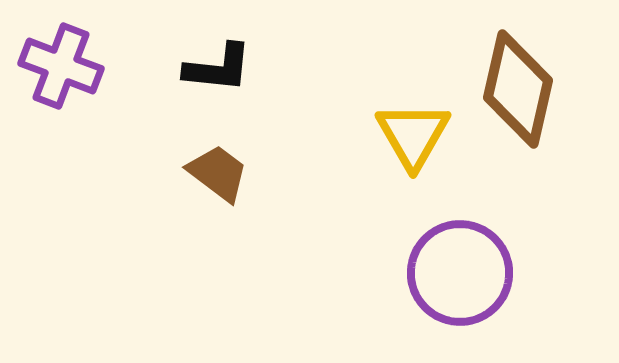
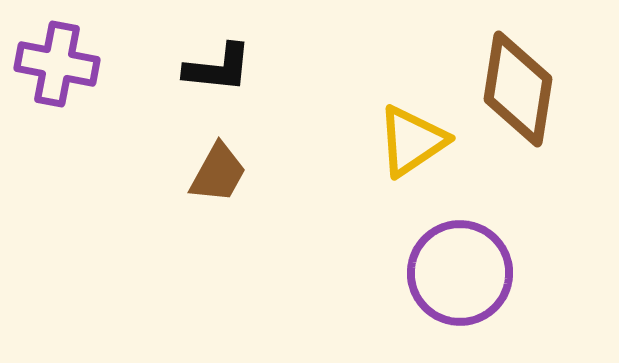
purple cross: moved 4 px left, 2 px up; rotated 10 degrees counterclockwise
brown diamond: rotated 4 degrees counterclockwise
yellow triangle: moved 1 px left, 6 px down; rotated 26 degrees clockwise
brown trapezoid: rotated 82 degrees clockwise
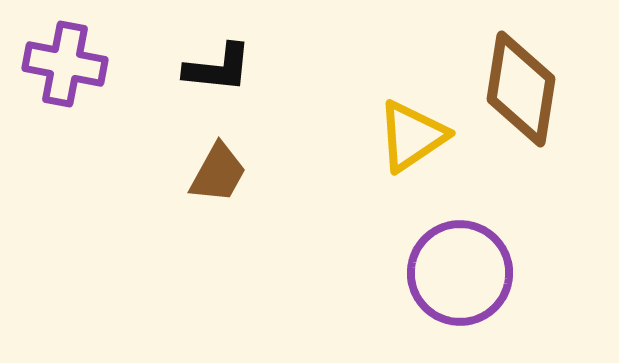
purple cross: moved 8 px right
brown diamond: moved 3 px right
yellow triangle: moved 5 px up
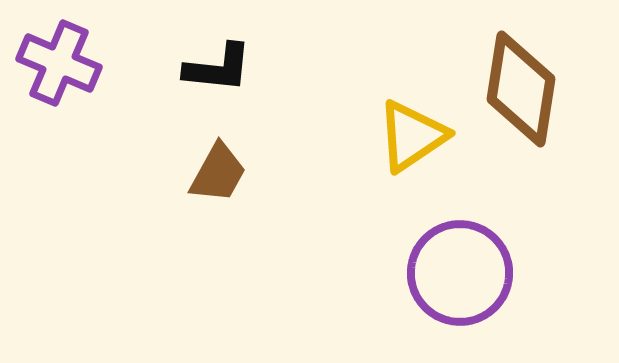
purple cross: moved 6 px left, 1 px up; rotated 12 degrees clockwise
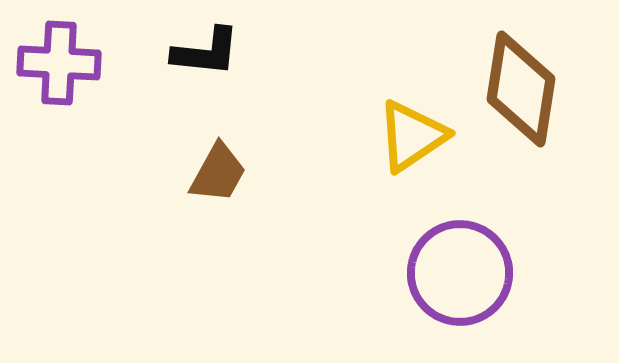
purple cross: rotated 20 degrees counterclockwise
black L-shape: moved 12 px left, 16 px up
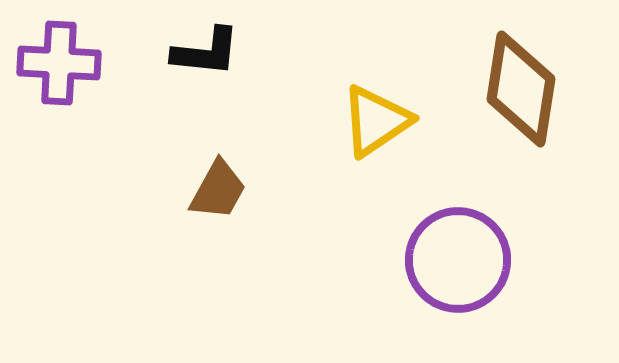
yellow triangle: moved 36 px left, 15 px up
brown trapezoid: moved 17 px down
purple circle: moved 2 px left, 13 px up
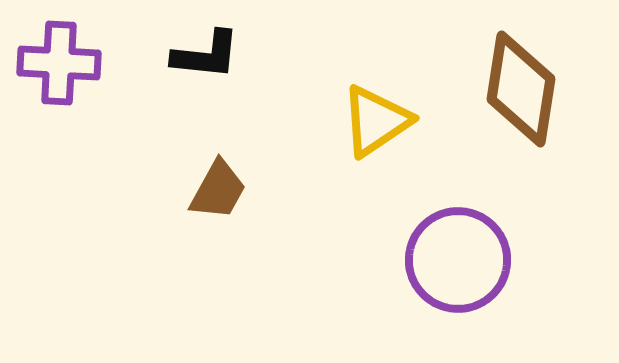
black L-shape: moved 3 px down
